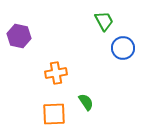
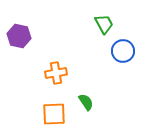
green trapezoid: moved 3 px down
blue circle: moved 3 px down
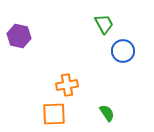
orange cross: moved 11 px right, 12 px down
green semicircle: moved 21 px right, 11 px down
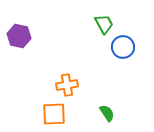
blue circle: moved 4 px up
